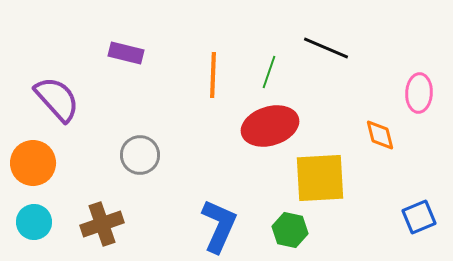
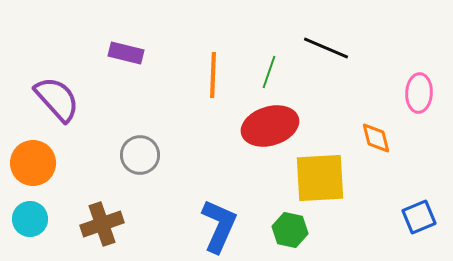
orange diamond: moved 4 px left, 3 px down
cyan circle: moved 4 px left, 3 px up
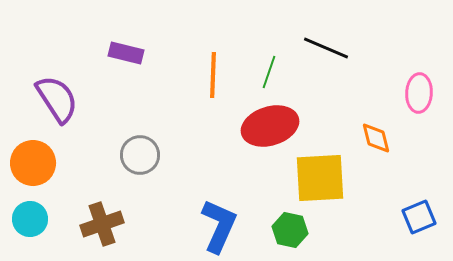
purple semicircle: rotated 9 degrees clockwise
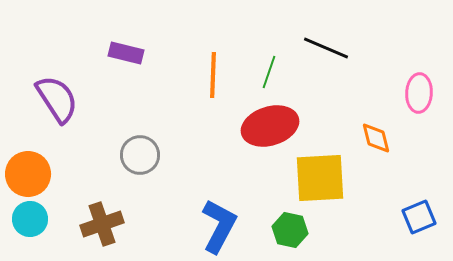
orange circle: moved 5 px left, 11 px down
blue L-shape: rotated 4 degrees clockwise
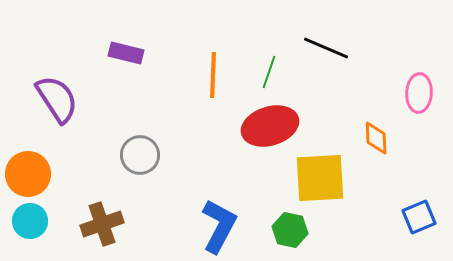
orange diamond: rotated 12 degrees clockwise
cyan circle: moved 2 px down
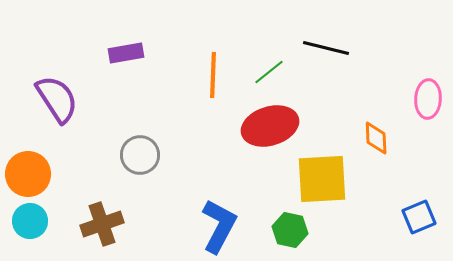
black line: rotated 9 degrees counterclockwise
purple rectangle: rotated 24 degrees counterclockwise
green line: rotated 32 degrees clockwise
pink ellipse: moved 9 px right, 6 px down
yellow square: moved 2 px right, 1 px down
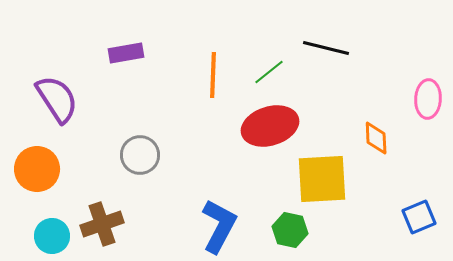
orange circle: moved 9 px right, 5 px up
cyan circle: moved 22 px right, 15 px down
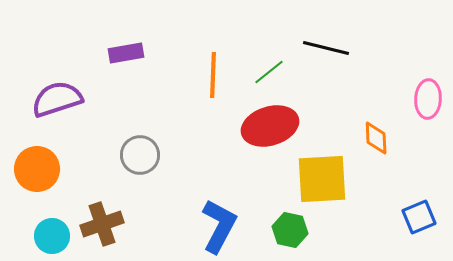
purple semicircle: rotated 75 degrees counterclockwise
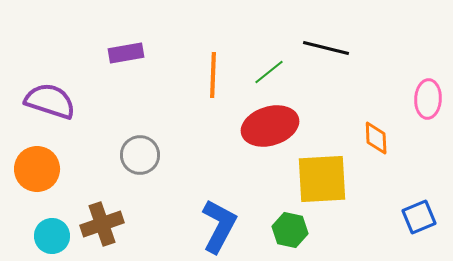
purple semicircle: moved 7 px left, 2 px down; rotated 36 degrees clockwise
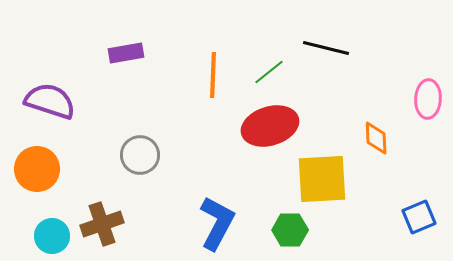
blue L-shape: moved 2 px left, 3 px up
green hexagon: rotated 12 degrees counterclockwise
